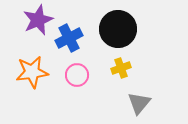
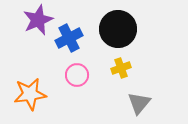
orange star: moved 2 px left, 22 px down
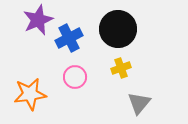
pink circle: moved 2 px left, 2 px down
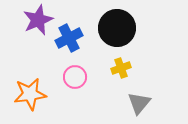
black circle: moved 1 px left, 1 px up
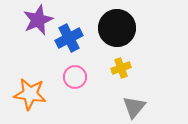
orange star: rotated 16 degrees clockwise
gray triangle: moved 5 px left, 4 px down
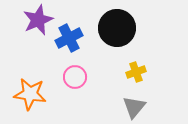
yellow cross: moved 15 px right, 4 px down
